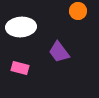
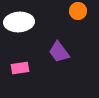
white ellipse: moved 2 px left, 5 px up
pink rectangle: rotated 24 degrees counterclockwise
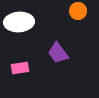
purple trapezoid: moved 1 px left, 1 px down
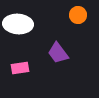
orange circle: moved 4 px down
white ellipse: moved 1 px left, 2 px down; rotated 8 degrees clockwise
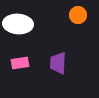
purple trapezoid: moved 10 px down; rotated 40 degrees clockwise
pink rectangle: moved 5 px up
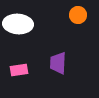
pink rectangle: moved 1 px left, 7 px down
